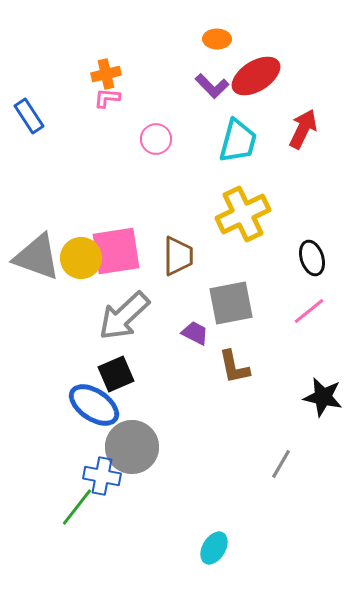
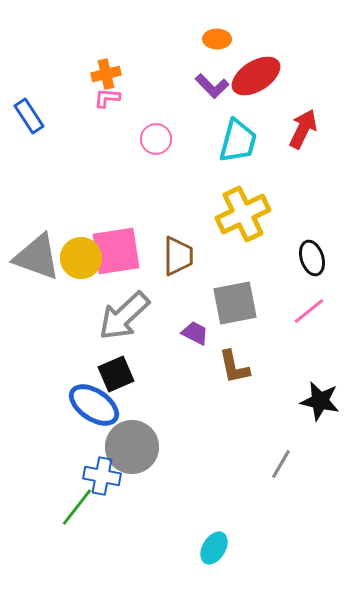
gray square: moved 4 px right
black star: moved 3 px left, 4 px down
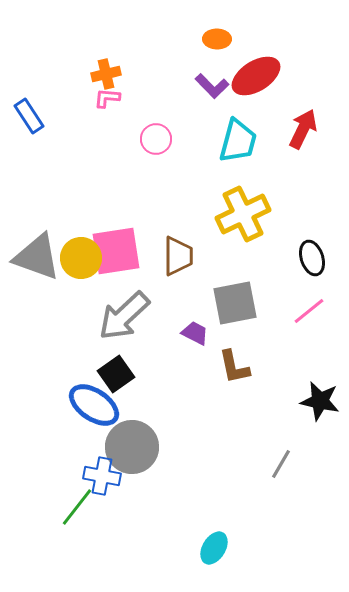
black square: rotated 12 degrees counterclockwise
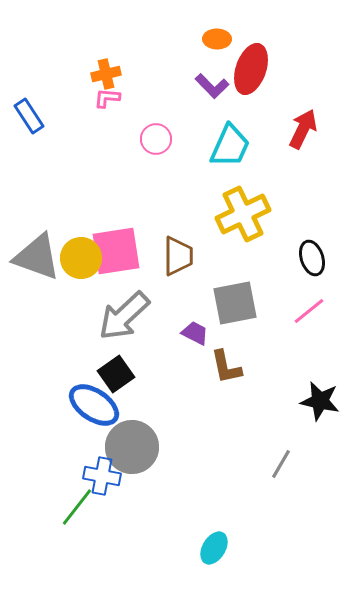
red ellipse: moved 5 px left, 7 px up; rotated 39 degrees counterclockwise
cyan trapezoid: moved 8 px left, 5 px down; rotated 9 degrees clockwise
brown L-shape: moved 8 px left
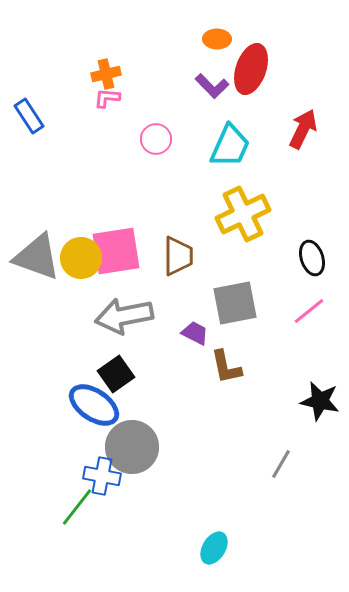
gray arrow: rotated 32 degrees clockwise
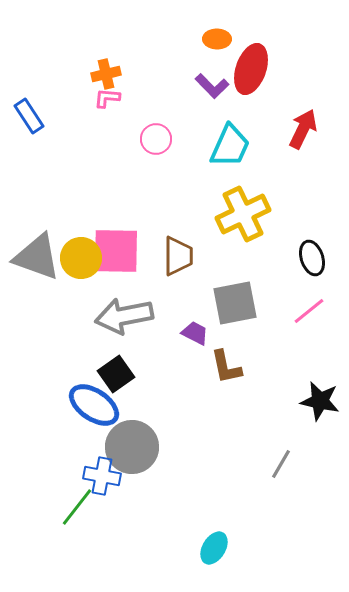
pink square: rotated 10 degrees clockwise
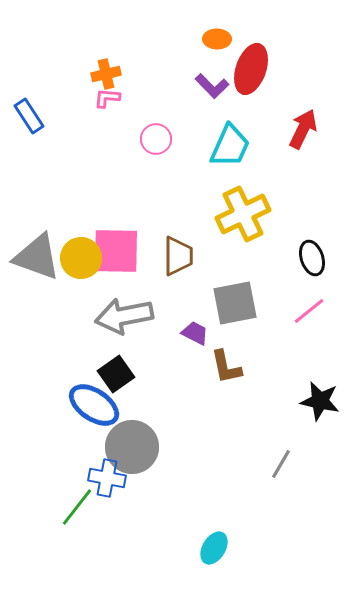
blue cross: moved 5 px right, 2 px down
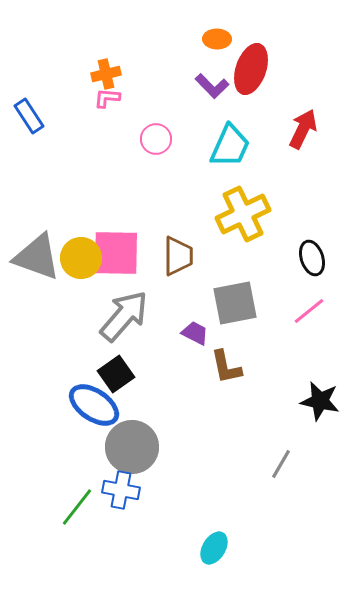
pink square: moved 2 px down
gray arrow: rotated 142 degrees clockwise
blue cross: moved 14 px right, 12 px down
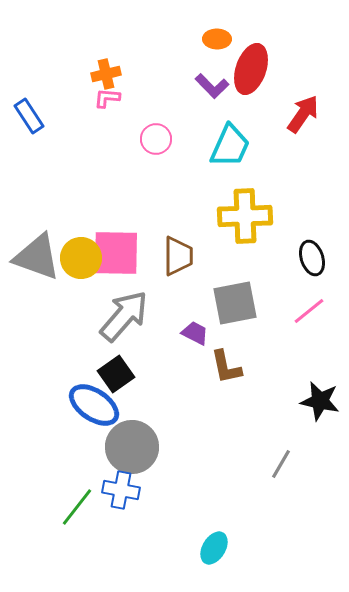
red arrow: moved 15 px up; rotated 9 degrees clockwise
yellow cross: moved 2 px right, 2 px down; rotated 24 degrees clockwise
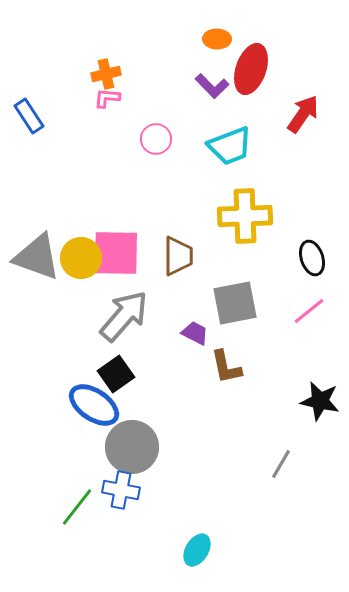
cyan trapezoid: rotated 45 degrees clockwise
cyan ellipse: moved 17 px left, 2 px down
